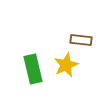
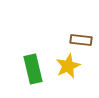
yellow star: moved 2 px right, 1 px down
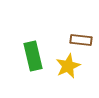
green rectangle: moved 13 px up
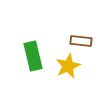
brown rectangle: moved 1 px down
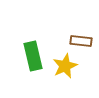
yellow star: moved 3 px left
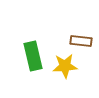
yellow star: rotated 20 degrees clockwise
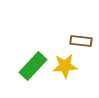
green rectangle: moved 10 px down; rotated 56 degrees clockwise
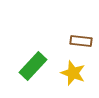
yellow star: moved 8 px right, 7 px down; rotated 25 degrees clockwise
